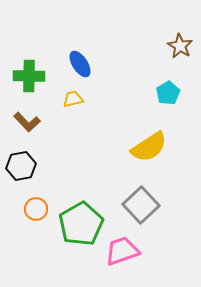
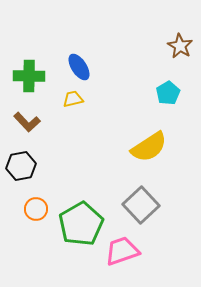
blue ellipse: moved 1 px left, 3 px down
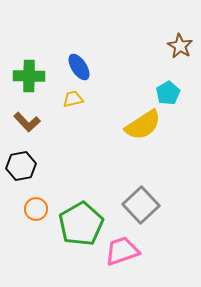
yellow semicircle: moved 6 px left, 22 px up
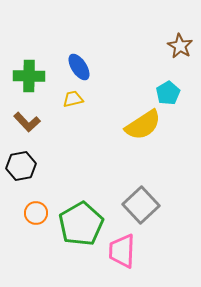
orange circle: moved 4 px down
pink trapezoid: rotated 69 degrees counterclockwise
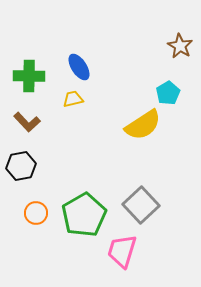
green pentagon: moved 3 px right, 9 px up
pink trapezoid: rotated 15 degrees clockwise
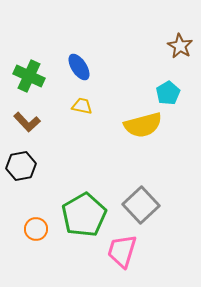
green cross: rotated 24 degrees clockwise
yellow trapezoid: moved 9 px right, 7 px down; rotated 25 degrees clockwise
yellow semicircle: rotated 18 degrees clockwise
orange circle: moved 16 px down
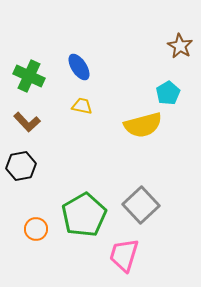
pink trapezoid: moved 2 px right, 4 px down
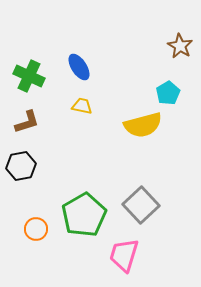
brown L-shape: rotated 64 degrees counterclockwise
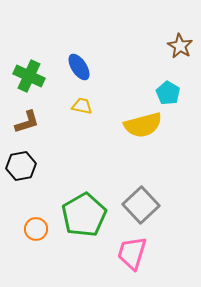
cyan pentagon: rotated 10 degrees counterclockwise
pink trapezoid: moved 8 px right, 2 px up
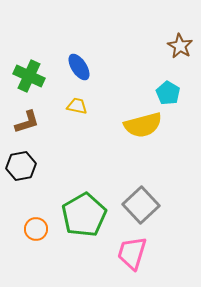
yellow trapezoid: moved 5 px left
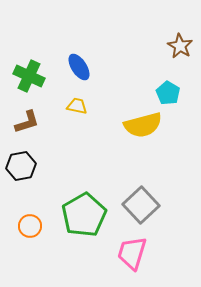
orange circle: moved 6 px left, 3 px up
